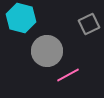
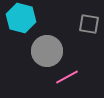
gray square: rotated 35 degrees clockwise
pink line: moved 1 px left, 2 px down
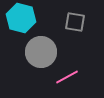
gray square: moved 14 px left, 2 px up
gray circle: moved 6 px left, 1 px down
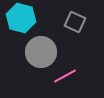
gray square: rotated 15 degrees clockwise
pink line: moved 2 px left, 1 px up
